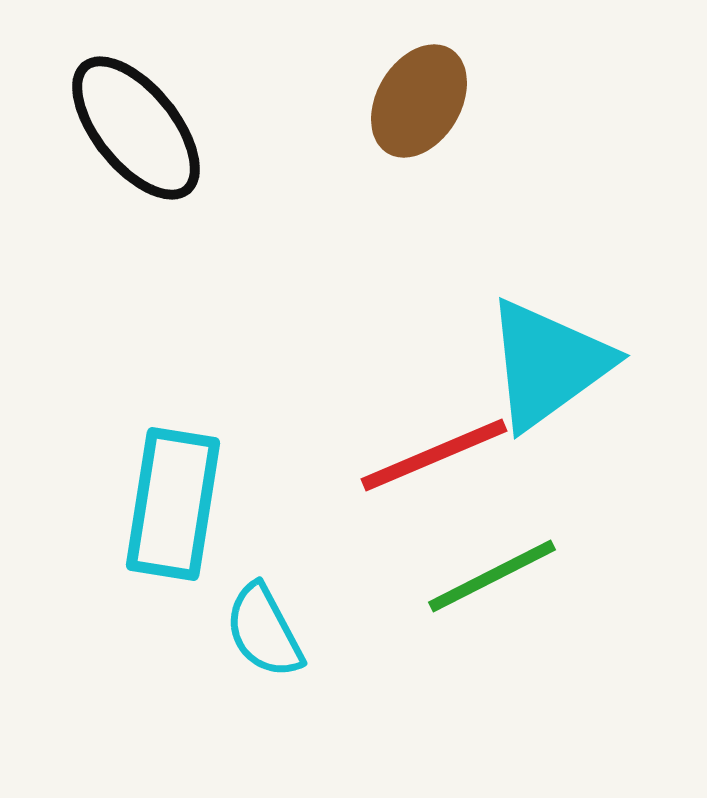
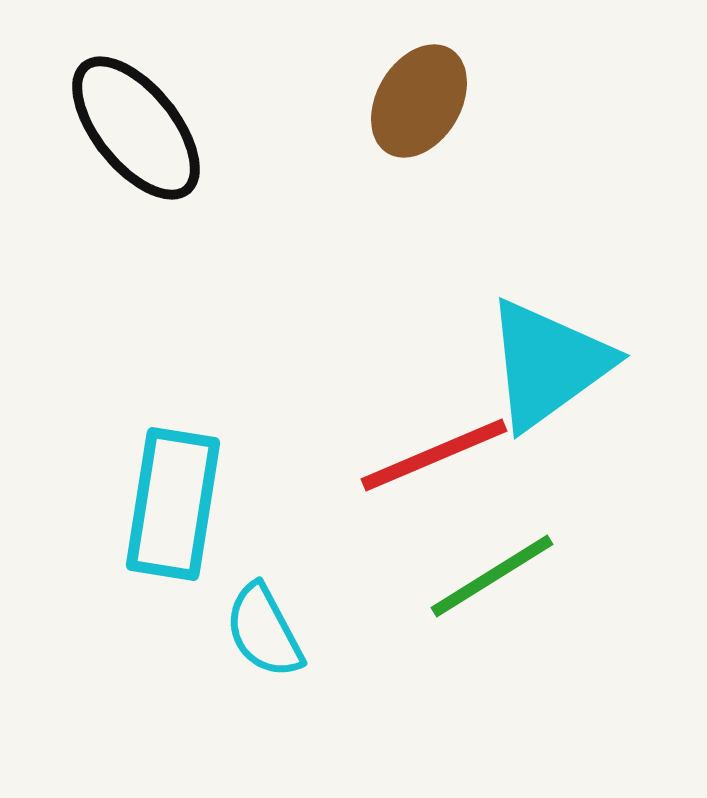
green line: rotated 5 degrees counterclockwise
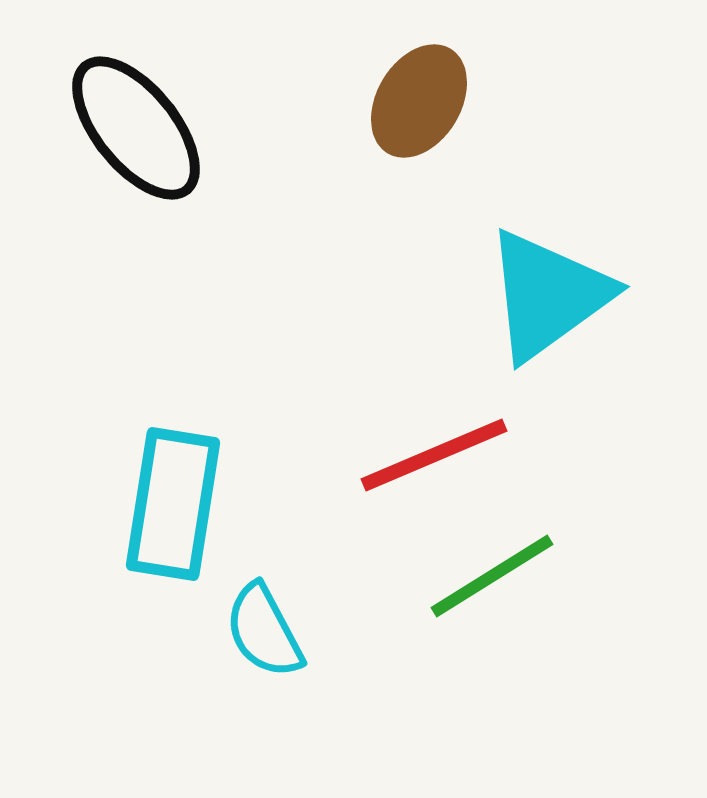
cyan triangle: moved 69 px up
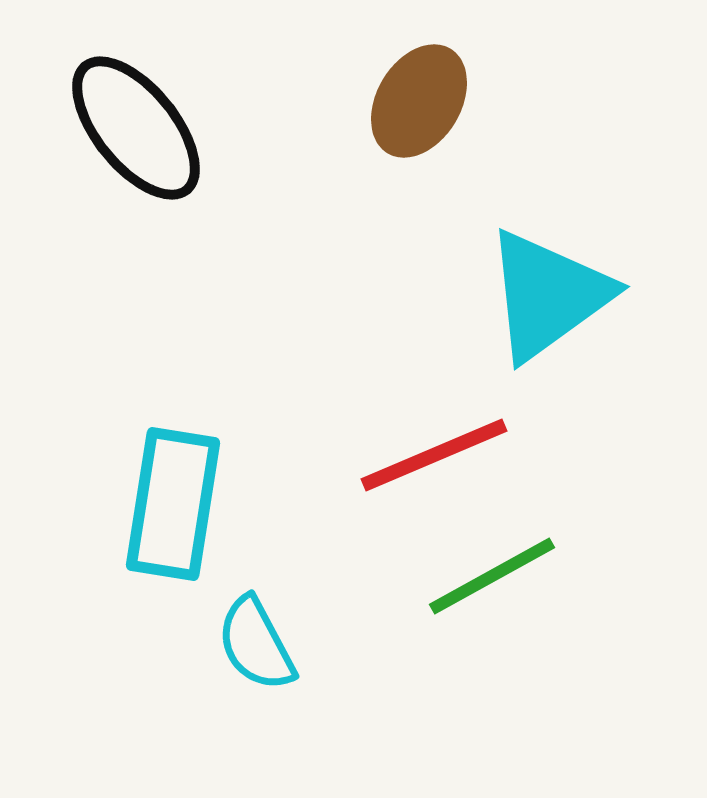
green line: rotated 3 degrees clockwise
cyan semicircle: moved 8 px left, 13 px down
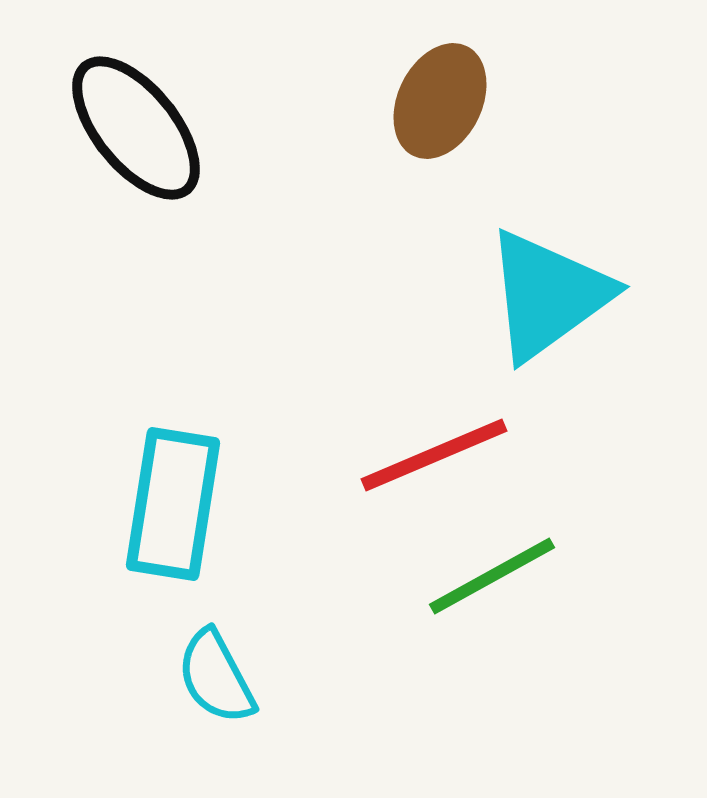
brown ellipse: moved 21 px right; rotated 5 degrees counterclockwise
cyan semicircle: moved 40 px left, 33 px down
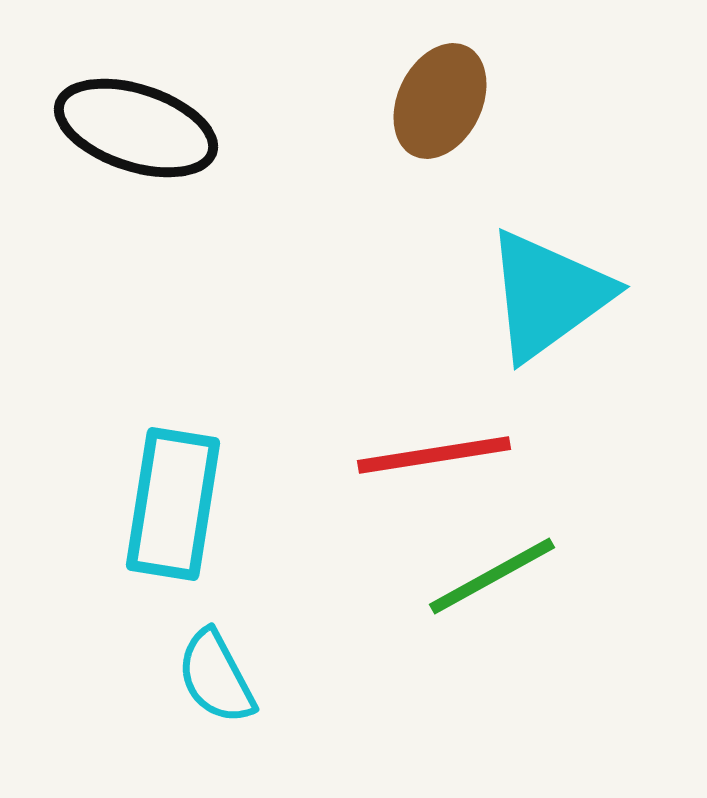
black ellipse: rotated 33 degrees counterclockwise
red line: rotated 14 degrees clockwise
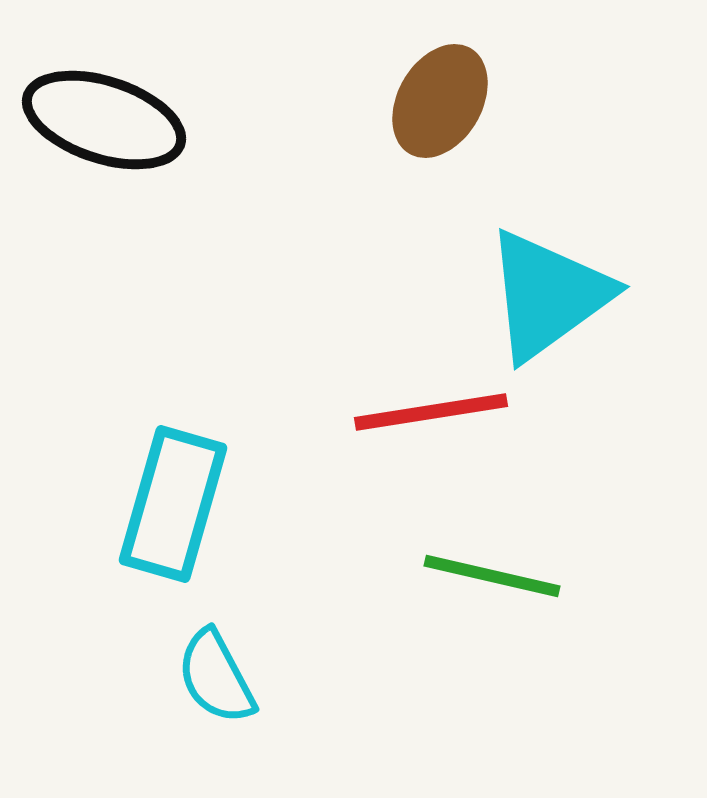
brown ellipse: rotated 4 degrees clockwise
black ellipse: moved 32 px left, 8 px up
red line: moved 3 px left, 43 px up
cyan rectangle: rotated 7 degrees clockwise
green line: rotated 42 degrees clockwise
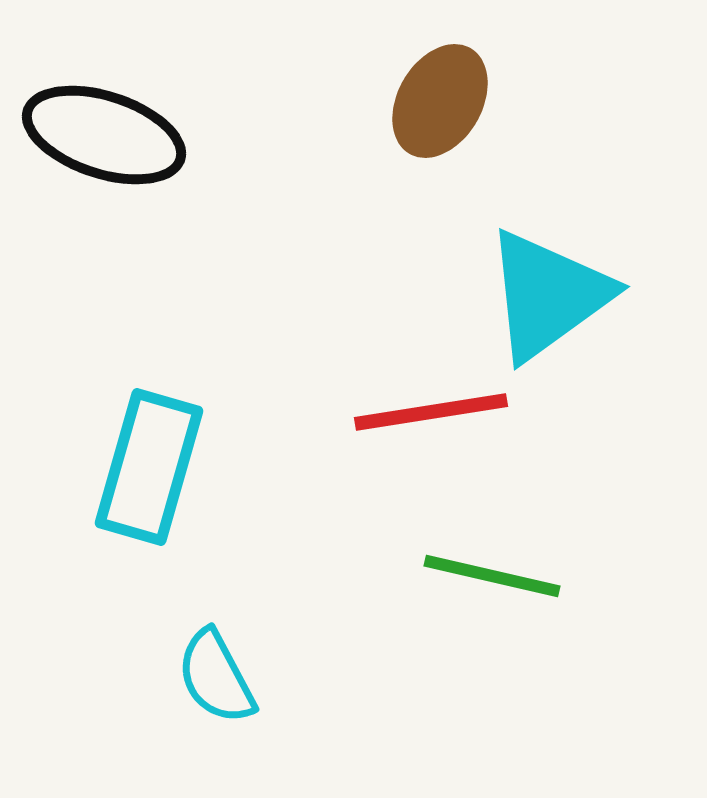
black ellipse: moved 15 px down
cyan rectangle: moved 24 px left, 37 px up
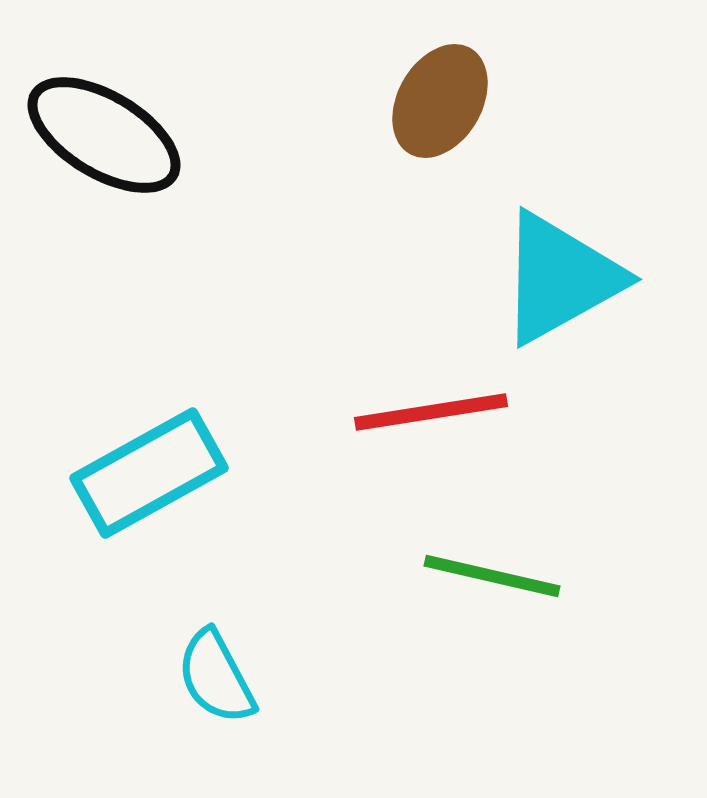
black ellipse: rotated 13 degrees clockwise
cyan triangle: moved 12 px right, 17 px up; rotated 7 degrees clockwise
cyan rectangle: moved 6 px down; rotated 45 degrees clockwise
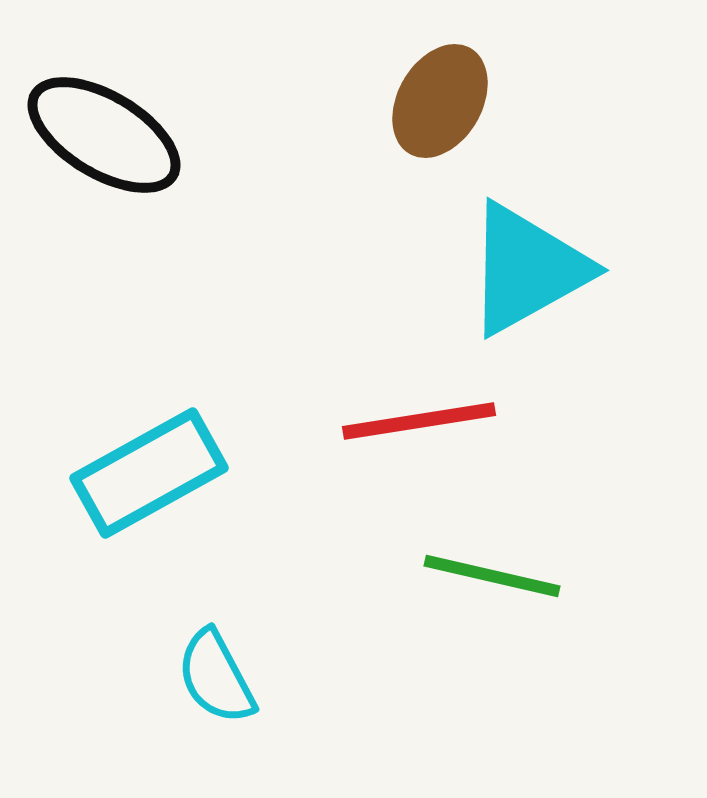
cyan triangle: moved 33 px left, 9 px up
red line: moved 12 px left, 9 px down
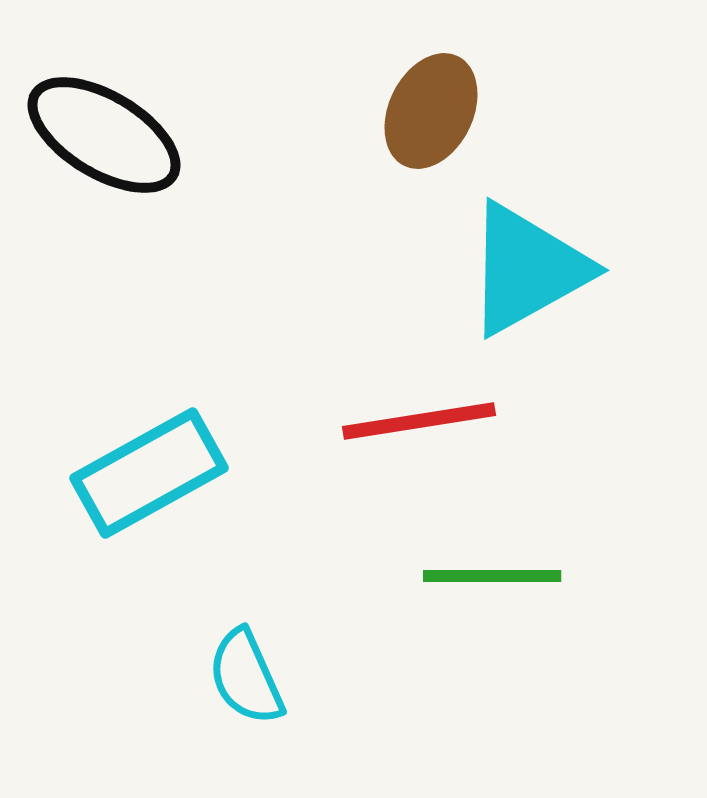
brown ellipse: moved 9 px left, 10 px down; rotated 4 degrees counterclockwise
green line: rotated 13 degrees counterclockwise
cyan semicircle: moved 30 px right; rotated 4 degrees clockwise
